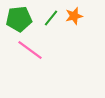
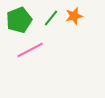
green pentagon: moved 1 px down; rotated 15 degrees counterclockwise
pink line: rotated 64 degrees counterclockwise
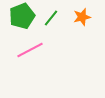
orange star: moved 8 px right, 1 px down
green pentagon: moved 3 px right, 4 px up
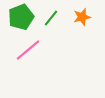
green pentagon: moved 1 px left, 1 px down
pink line: moved 2 px left; rotated 12 degrees counterclockwise
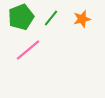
orange star: moved 2 px down
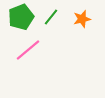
green line: moved 1 px up
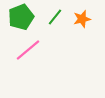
green line: moved 4 px right
